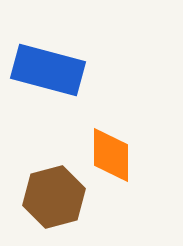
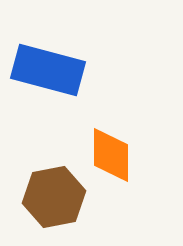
brown hexagon: rotated 4 degrees clockwise
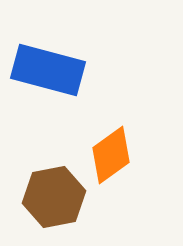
orange diamond: rotated 54 degrees clockwise
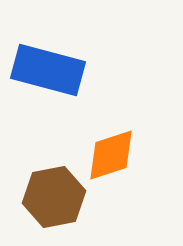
orange diamond: rotated 18 degrees clockwise
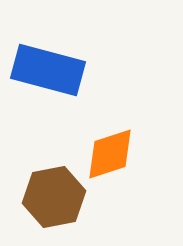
orange diamond: moved 1 px left, 1 px up
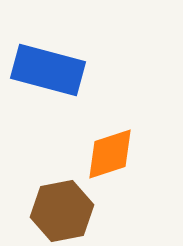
brown hexagon: moved 8 px right, 14 px down
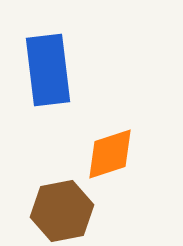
blue rectangle: rotated 68 degrees clockwise
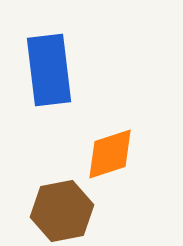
blue rectangle: moved 1 px right
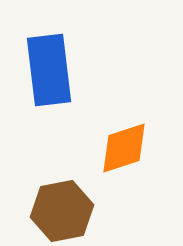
orange diamond: moved 14 px right, 6 px up
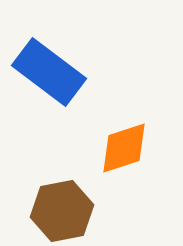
blue rectangle: moved 2 px down; rotated 46 degrees counterclockwise
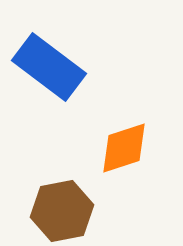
blue rectangle: moved 5 px up
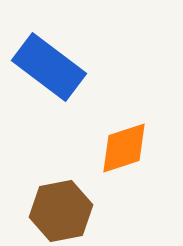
brown hexagon: moved 1 px left
